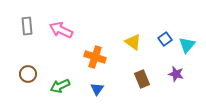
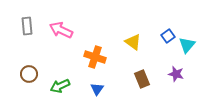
blue square: moved 3 px right, 3 px up
brown circle: moved 1 px right
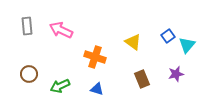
purple star: rotated 28 degrees counterclockwise
blue triangle: rotated 48 degrees counterclockwise
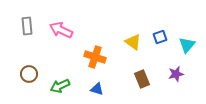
blue square: moved 8 px left, 1 px down; rotated 16 degrees clockwise
